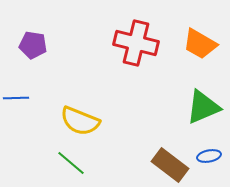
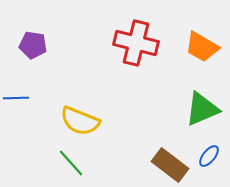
orange trapezoid: moved 2 px right, 3 px down
green triangle: moved 1 px left, 2 px down
blue ellipse: rotated 40 degrees counterclockwise
green line: rotated 8 degrees clockwise
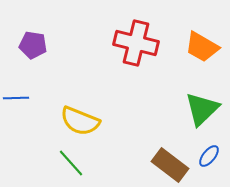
green triangle: rotated 21 degrees counterclockwise
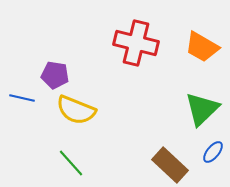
purple pentagon: moved 22 px right, 30 px down
blue line: moved 6 px right; rotated 15 degrees clockwise
yellow semicircle: moved 4 px left, 11 px up
blue ellipse: moved 4 px right, 4 px up
brown rectangle: rotated 6 degrees clockwise
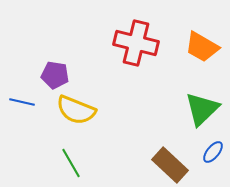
blue line: moved 4 px down
green line: rotated 12 degrees clockwise
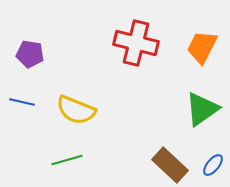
orange trapezoid: rotated 87 degrees clockwise
purple pentagon: moved 25 px left, 21 px up
green triangle: rotated 9 degrees clockwise
blue ellipse: moved 13 px down
green line: moved 4 px left, 3 px up; rotated 76 degrees counterclockwise
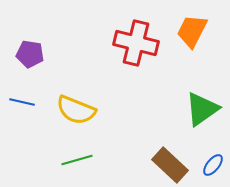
orange trapezoid: moved 10 px left, 16 px up
green line: moved 10 px right
